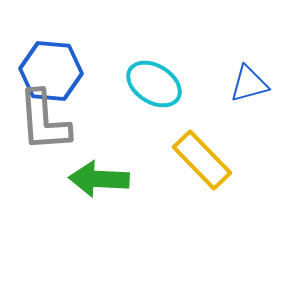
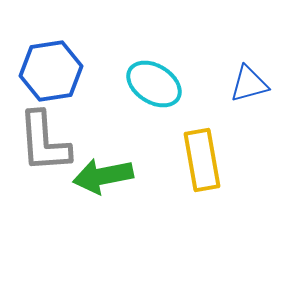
blue hexagon: rotated 14 degrees counterclockwise
gray L-shape: moved 21 px down
yellow rectangle: rotated 34 degrees clockwise
green arrow: moved 4 px right, 3 px up; rotated 14 degrees counterclockwise
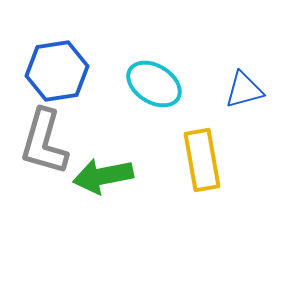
blue hexagon: moved 6 px right
blue triangle: moved 5 px left, 6 px down
gray L-shape: rotated 20 degrees clockwise
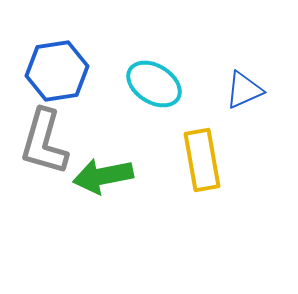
blue triangle: rotated 9 degrees counterclockwise
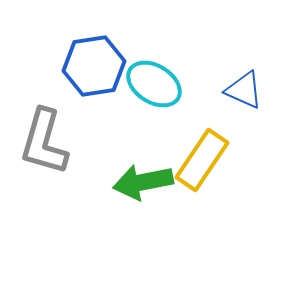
blue hexagon: moved 37 px right, 5 px up
blue triangle: rotated 48 degrees clockwise
yellow rectangle: rotated 44 degrees clockwise
green arrow: moved 40 px right, 6 px down
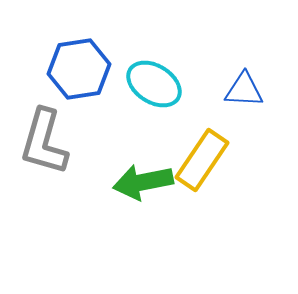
blue hexagon: moved 15 px left, 3 px down
blue triangle: rotated 21 degrees counterclockwise
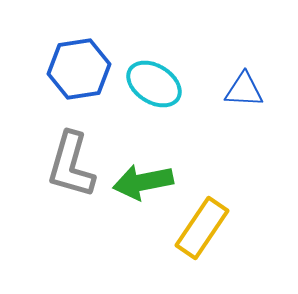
gray L-shape: moved 27 px right, 23 px down
yellow rectangle: moved 68 px down
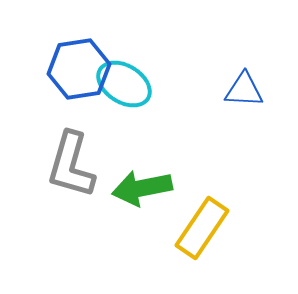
cyan ellipse: moved 30 px left
green arrow: moved 1 px left, 6 px down
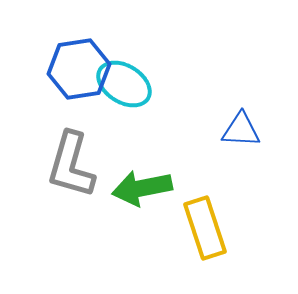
blue triangle: moved 3 px left, 40 px down
yellow rectangle: moved 3 px right; rotated 52 degrees counterclockwise
